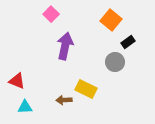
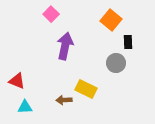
black rectangle: rotated 56 degrees counterclockwise
gray circle: moved 1 px right, 1 px down
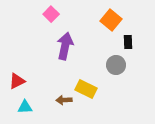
gray circle: moved 2 px down
red triangle: rotated 48 degrees counterclockwise
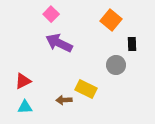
black rectangle: moved 4 px right, 2 px down
purple arrow: moved 6 px left, 3 px up; rotated 76 degrees counterclockwise
red triangle: moved 6 px right
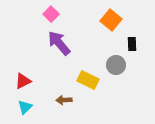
purple arrow: rotated 24 degrees clockwise
yellow rectangle: moved 2 px right, 9 px up
cyan triangle: rotated 42 degrees counterclockwise
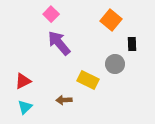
gray circle: moved 1 px left, 1 px up
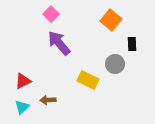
brown arrow: moved 16 px left
cyan triangle: moved 3 px left
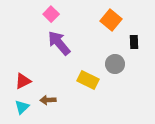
black rectangle: moved 2 px right, 2 px up
